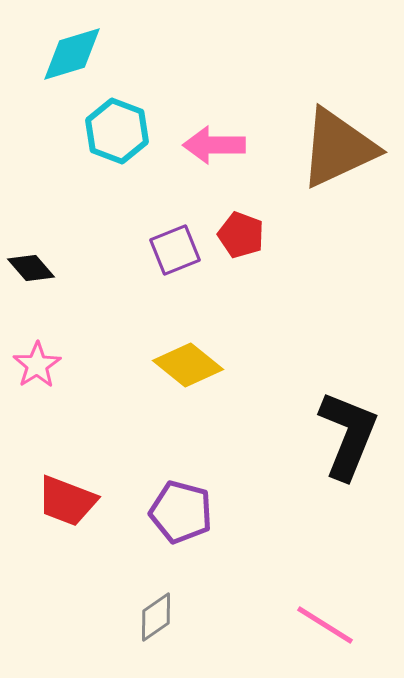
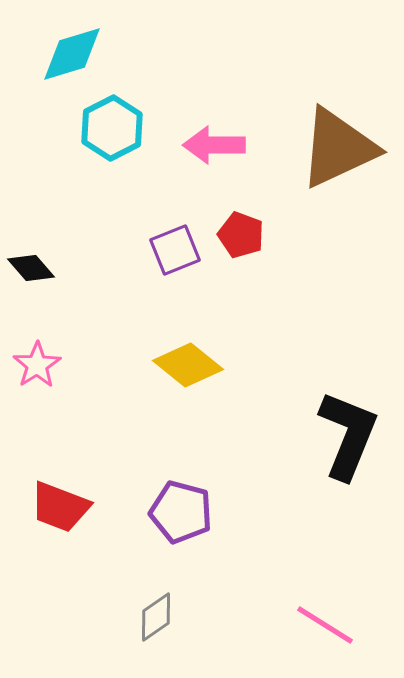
cyan hexagon: moved 5 px left, 3 px up; rotated 12 degrees clockwise
red trapezoid: moved 7 px left, 6 px down
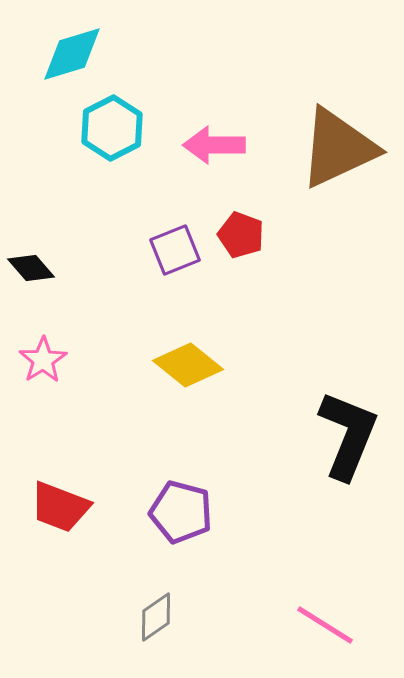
pink star: moved 6 px right, 5 px up
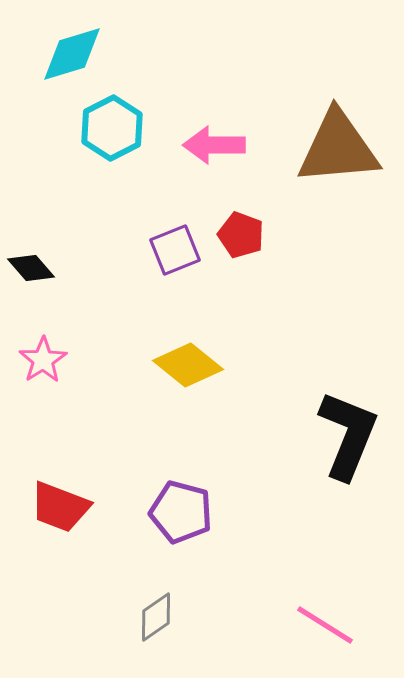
brown triangle: rotated 20 degrees clockwise
